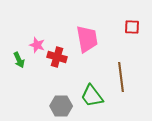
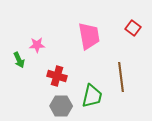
red square: moved 1 px right, 1 px down; rotated 35 degrees clockwise
pink trapezoid: moved 2 px right, 3 px up
pink star: rotated 21 degrees counterclockwise
red cross: moved 19 px down
green trapezoid: rotated 130 degrees counterclockwise
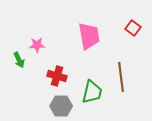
green trapezoid: moved 4 px up
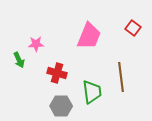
pink trapezoid: rotated 32 degrees clockwise
pink star: moved 1 px left, 1 px up
red cross: moved 3 px up
green trapezoid: rotated 20 degrees counterclockwise
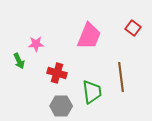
green arrow: moved 1 px down
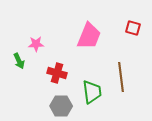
red square: rotated 21 degrees counterclockwise
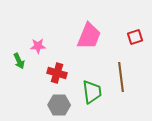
red square: moved 2 px right, 9 px down; rotated 35 degrees counterclockwise
pink star: moved 2 px right, 2 px down
gray hexagon: moved 2 px left, 1 px up
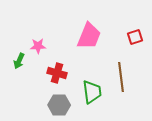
green arrow: rotated 49 degrees clockwise
